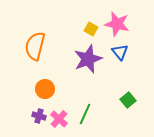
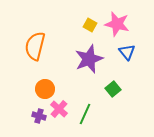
yellow square: moved 1 px left, 4 px up
blue triangle: moved 7 px right
purple star: moved 1 px right
green square: moved 15 px left, 11 px up
pink cross: moved 10 px up
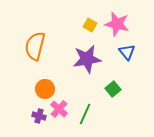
purple star: moved 2 px left; rotated 12 degrees clockwise
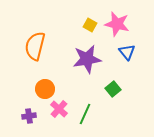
purple cross: moved 10 px left; rotated 24 degrees counterclockwise
